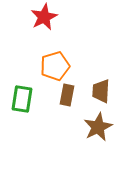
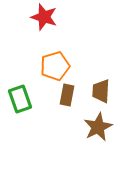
red star: rotated 28 degrees counterclockwise
green rectangle: moved 2 px left; rotated 28 degrees counterclockwise
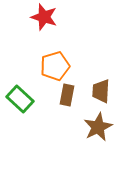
green rectangle: rotated 28 degrees counterclockwise
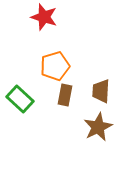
brown rectangle: moved 2 px left
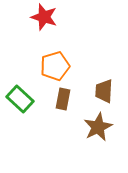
brown trapezoid: moved 3 px right
brown rectangle: moved 2 px left, 4 px down
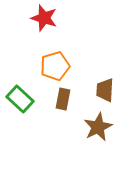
red star: moved 1 px down
brown trapezoid: moved 1 px right, 1 px up
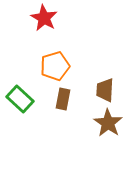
red star: rotated 12 degrees clockwise
brown star: moved 10 px right, 4 px up; rotated 12 degrees counterclockwise
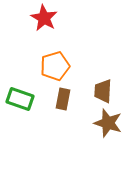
brown trapezoid: moved 2 px left, 1 px down
green rectangle: rotated 24 degrees counterclockwise
brown star: rotated 16 degrees counterclockwise
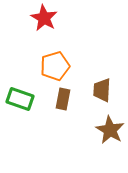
brown trapezoid: moved 1 px left, 1 px up
brown star: moved 2 px right, 7 px down; rotated 12 degrees clockwise
